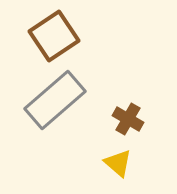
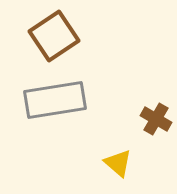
gray rectangle: rotated 32 degrees clockwise
brown cross: moved 28 px right
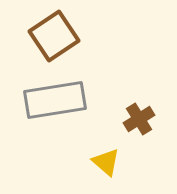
brown cross: moved 17 px left; rotated 28 degrees clockwise
yellow triangle: moved 12 px left, 1 px up
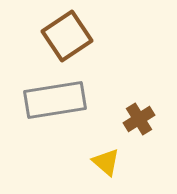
brown square: moved 13 px right
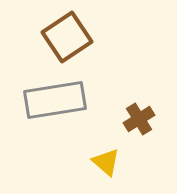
brown square: moved 1 px down
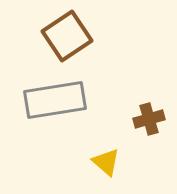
brown square: moved 1 px up
brown cross: moved 10 px right; rotated 16 degrees clockwise
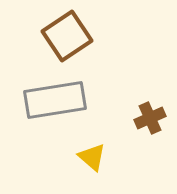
brown cross: moved 1 px right, 1 px up; rotated 8 degrees counterclockwise
yellow triangle: moved 14 px left, 5 px up
